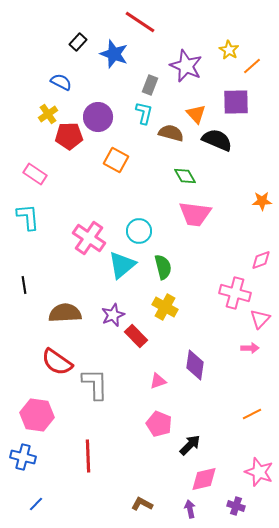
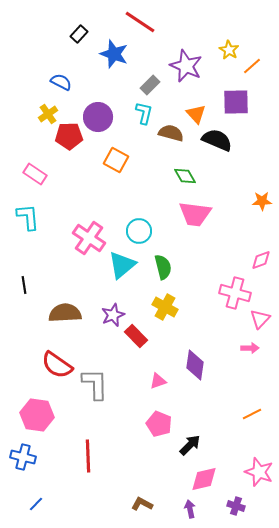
black rectangle at (78, 42): moved 1 px right, 8 px up
gray rectangle at (150, 85): rotated 24 degrees clockwise
red semicircle at (57, 362): moved 3 px down
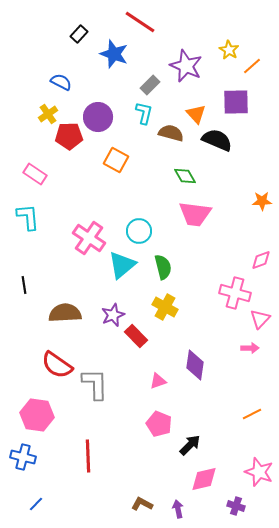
purple arrow at (190, 509): moved 12 px left
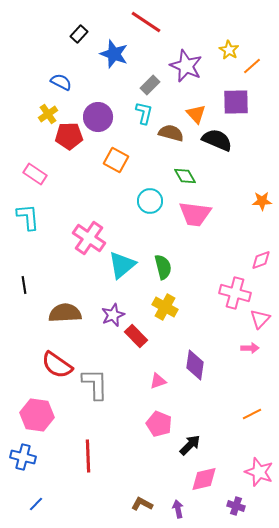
red line at (140, 22): moved 6 px right
cyan circle at (139, 231): moved 11 px right, 30 px up
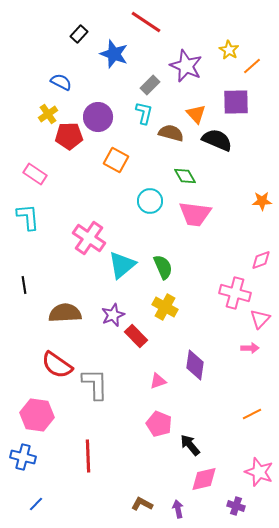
green semicircle at (163, 267): rotated 10 degrees counterclockwise
black arrow at (190, 445): rotated 85 degrees counterclockwise
